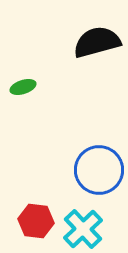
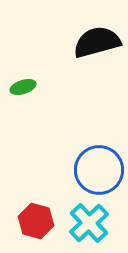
red hexagon: rotated 8 degrees clockwise
cyan cross: moved 6 px right, 6 px up
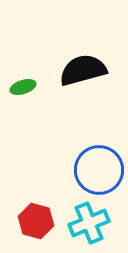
black semicircle: moved 14 px left, 28 px down
cyan cross: rotated 21 degrees clockwise
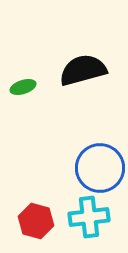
blue circle: moved 1 px right, 2 px up
cyan cross: moved 6 px up; rotated 15 degrees clockwise
